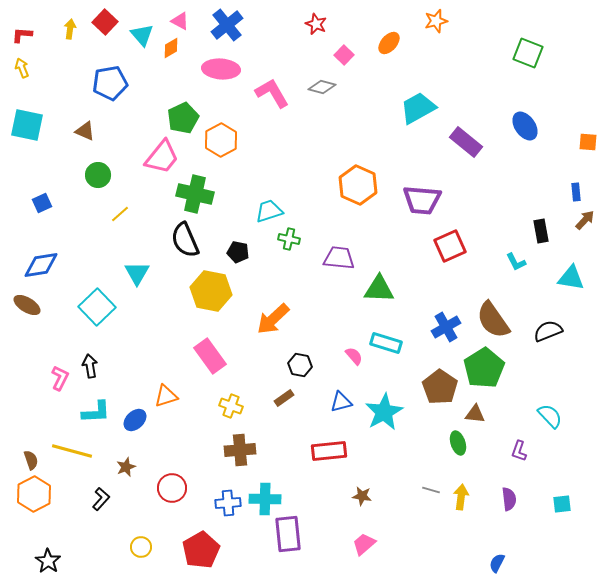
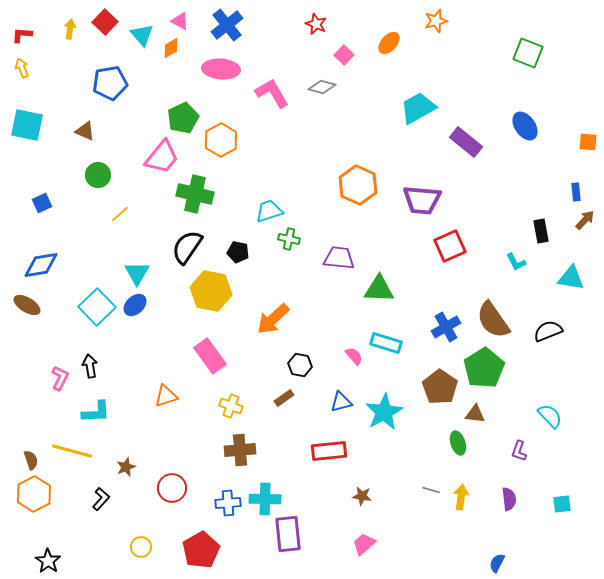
black semicircle at (185, 240): moved 2 px right, 7 px down; rotated 57 degrees clockwise
blue ellipse at (135, 420): moved 115 px up
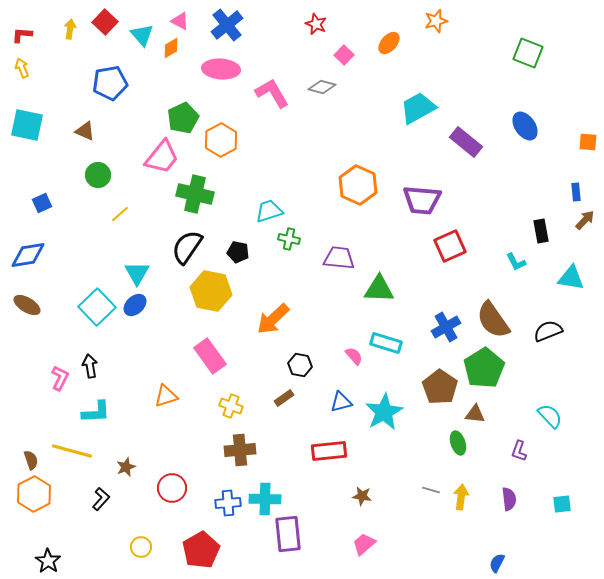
blue diamond at (41, 265): moved 13 px left, 10 px up
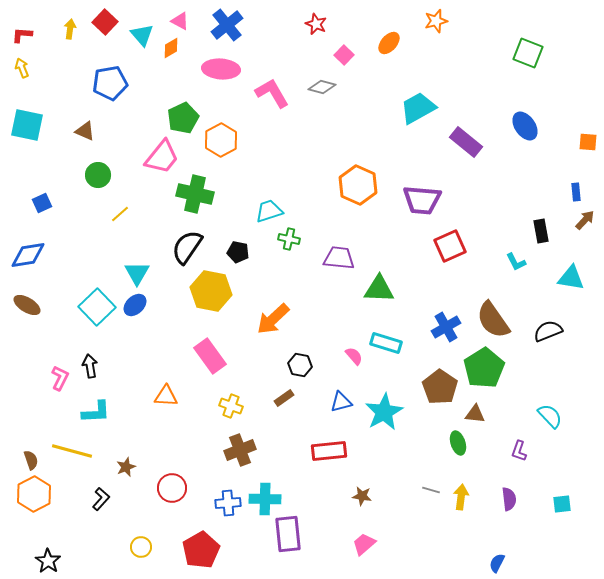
orange triangle at (166, 396): rotated 20 degrees clockwise
brown cross at (240, 450): rotated 16 degrees counterclockwise
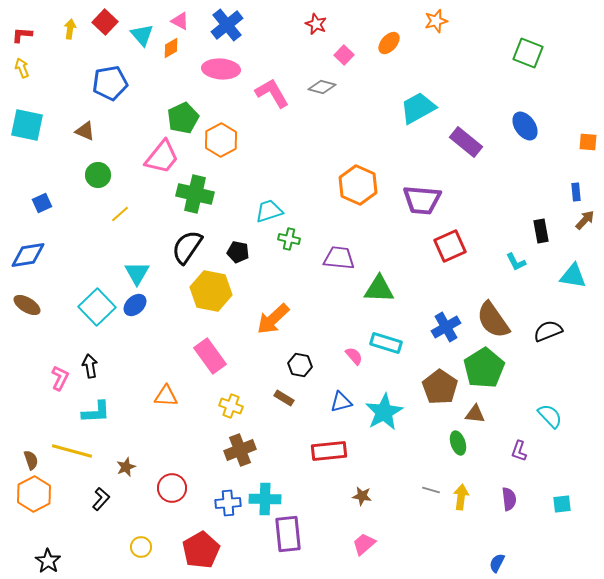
cyan triangle at (571, 278): moved 2 px right, 2 px up
brown rectangle at (284, 398): rotated 66 degrees clockwise
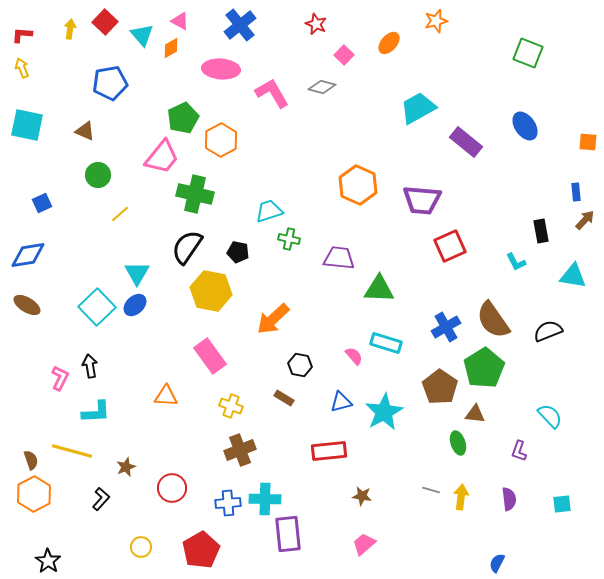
blue cross at (227, 25): moved 13 px right
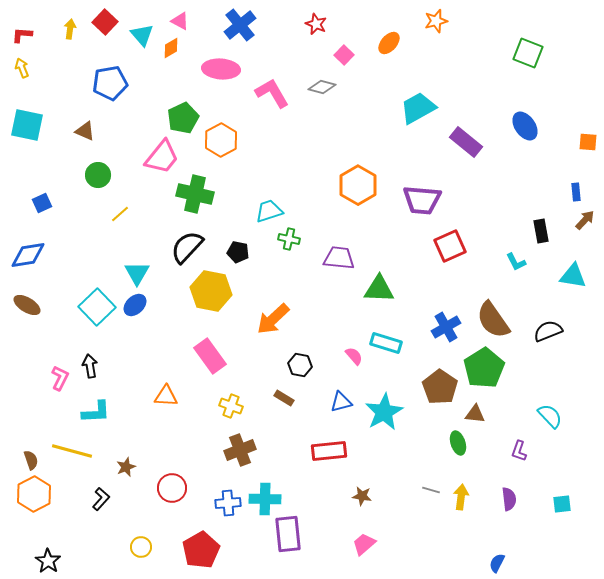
orange hexagon at (358, 185): rotated 6 degrees clockwise
black semicircle at (187, 247): rotated 9 degrees clockwise
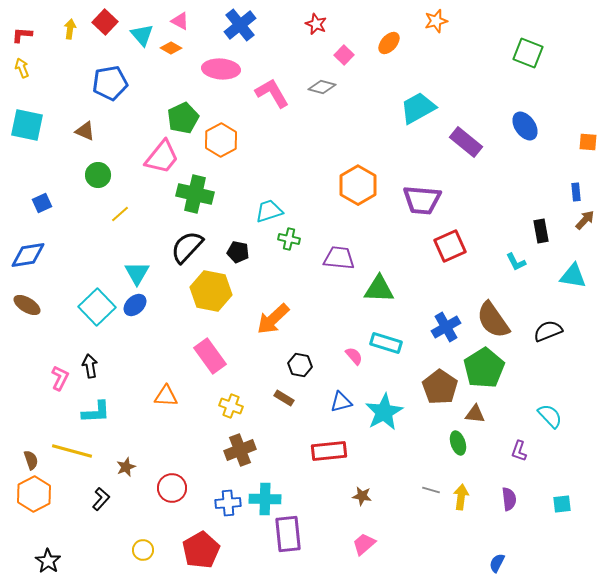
orange diamond at (171, 48): rotated 60 degrees clockwise
yellow circle at (141, 547): moved 2 px right, 3 px down
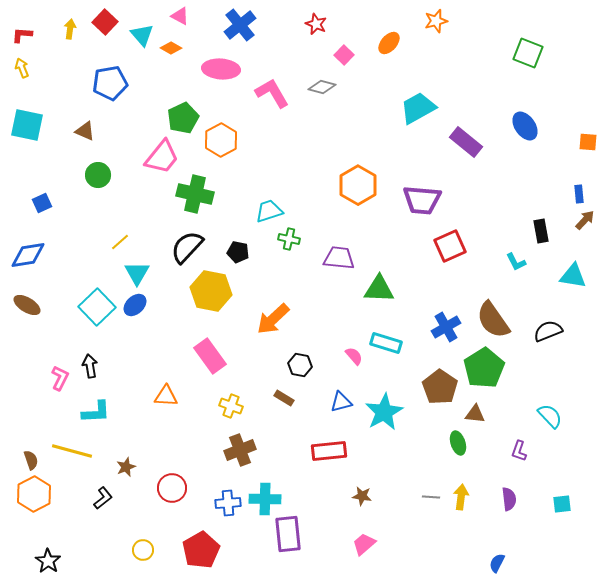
pink triangle at (180, 21): moved 5 px up
blue rectangle at (576, 192): moved 3 px right, 2 px down
yellow line at (120, 214): moved 28 px down
gray line at (431, 490): moved 7 px down; rotated 12 degrees counterclockwise
black L-shape at (101, 499): moved 2 px right, 1 px up; rotated 10 degrees clockwise
